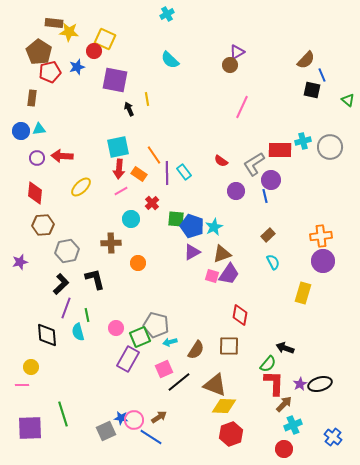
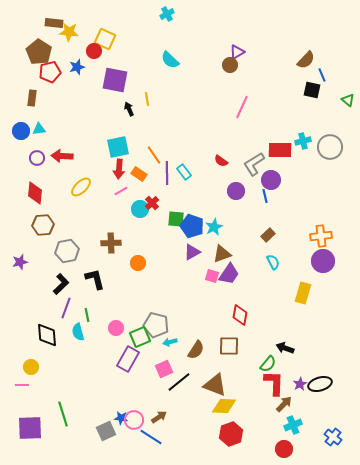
cyan circle at (131, 219): moved 9 px right, 10 px up
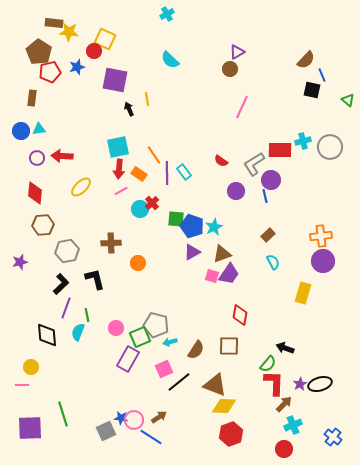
brown circle at (230, 65): moved 4 px down
cyan semicircle at (78, 332): rotated 36 degrees clockwise
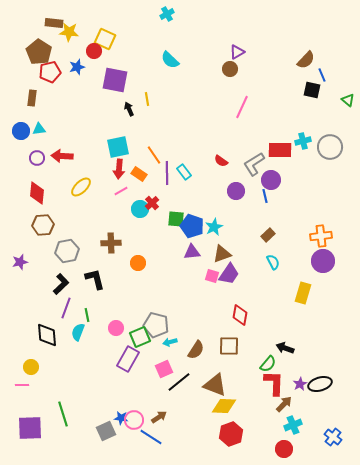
red diamond at (35, 193): moved 2 px right
purple triangle at (192, 252): rotated 24 degrees clockwise
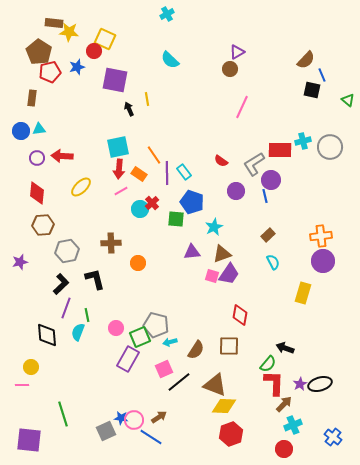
blue pentagon at (192, 226): moved 24 px up
purple square at (30, 428): moved 1 px left, 12 px down; rotated 8 degrees clockwise
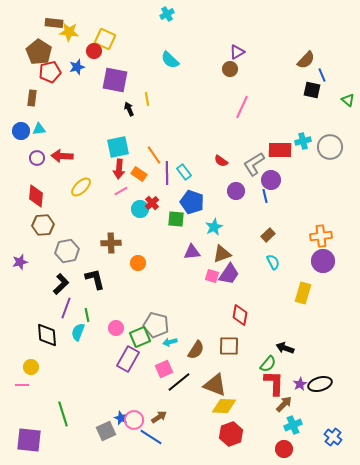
red diamond at (37, 193): moved 1 px left, 3 px down
blue star at (121, 418): rotated 16 degrees clockwise
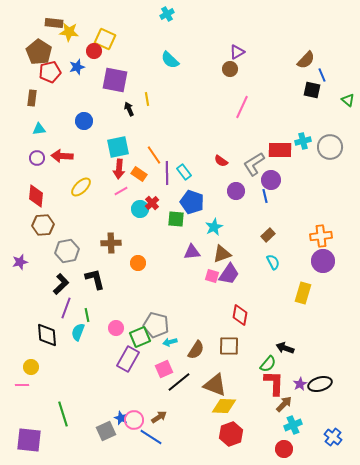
blue circle at (21, 131): moved 63 px right, 10 px up
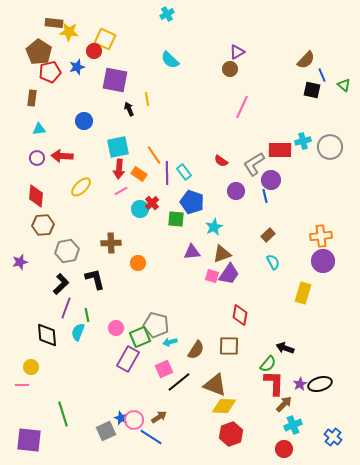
green triangle at (348, 100): moved 4 px left, 15 px up
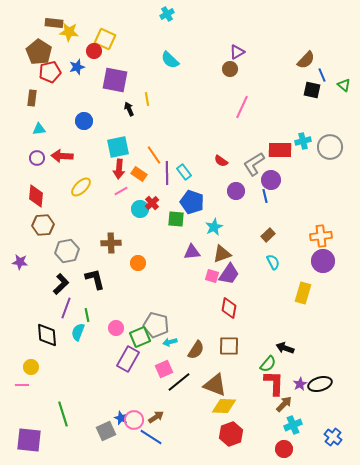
purple star at (20, 262): rotated 21 degrees clockwise
red diamond at (240, 315): moved 11 px left, 7 px up
brown arrow at (159, 417): moved 3 px left
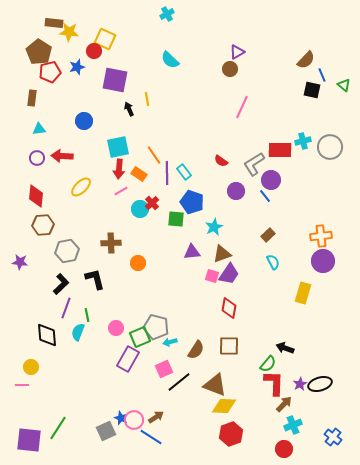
blue line at (265, 196): rotated 24 degrees counterclockwise
gray pentagon at (156, 325): moved 2 px down
green line at (63, 414): moved 5 px left, 14 px down; rotated 50 degrees clockwise
